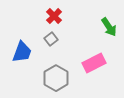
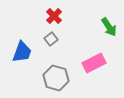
gray hexagon: rotated 15 degrees counterclockwise
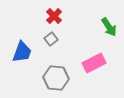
gray hexagon: rotated 10 degrees counterclockwise
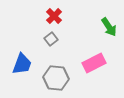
blue trapezoid: moved 12 px down
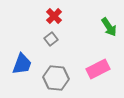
pink rectangle: moved 4 px right, 6 px down
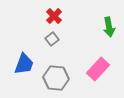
green arrow: rotated 24 degrees clockwise
gray square: moved 1 px right
blue trapezoid: moved 2 px right
pink rectangle: rotated 20 degrees counterclockwise
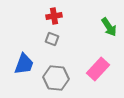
red cross: rotated 35 degrees clockwise
green arrow: rotated 24 degrees counterclockwise
gray square: rotated 32 degrees counterclockwise
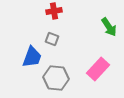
red cross: moved 5 px up
blue trapezoid: moved 8 px right, 7 px up
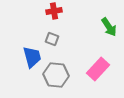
blue trapezoid: rotated 35 degrees counterclockwise
gray hexagon: moved 3 px up
